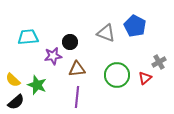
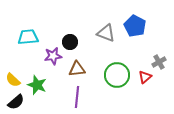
red triangle: moved 1 px up
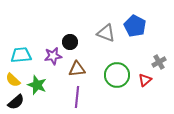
cyan trapezoid: moved 7 px left, 18 px down
red triangle: moved 3 px down
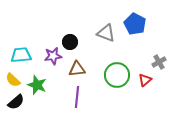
blue pentagon: moved 2 px up
